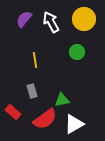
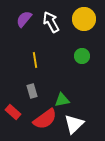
green circle: moved 5 px right, 4 px down
white triangle: rotated 15 degrees counterclockwise
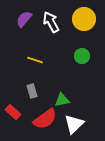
yellow line: rotated 63 degrees counterclockwise
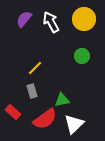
yellow line: moved 8 px down; rotated 63 degrees counterclockwise
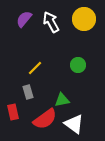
green circle: moved 4 px left, 9 px down
gray rectangle: moved 4 px left, 1 px down
red rectangle: rotated 35 degrees clockwise
white triangle: rotated 40 degrees counterclockwise
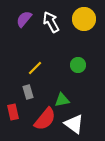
red semicircle: rotated 15 degrees counterclockwise
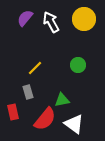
purple semicircle: moved 1 px right, 1 px up
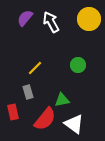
yellow circle: moved 5 px right
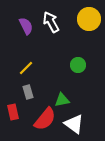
purple semicircle: moved 1 px right, 8 px down; rotated 114 degrees clockwise
yellow line: moved 9 px left
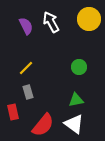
green circle: moved 1 px right, 2 px down
green triangle: moved 14 px right
red semicircle: moved 2 px left, 6 px down
